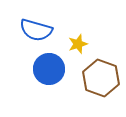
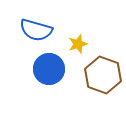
brown hexagon: moved 2 px right, 3 px up
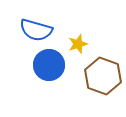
blue circle: moved 4 px up
brown hexagon: moved 1 px down
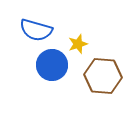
blue circle: moved 3 px right
brown hexagon: rotated 15 degrees counterclockwise
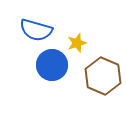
yellow star: moved 1 px left, 1 px up
brown hexagon: rotated 18 degrees clockwise
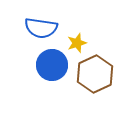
blue semicircle: moved 5 px right, 2 px up; rotated 8 degrees counterclockwise
brown hexagon: moved 8 px left, 2 px up; rotated 12 degrees clockwise
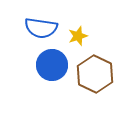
yellow star: moved 1 px right, 7 px up
brown hexagon: rotated 9 degrees counterclockwise
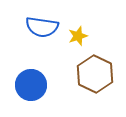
blue semicircle: moved 1 px right, 1 px up
blue circle: moved 21 px left, 20 px down
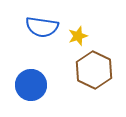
brown hexagon: moved 1 px left, 4 px up
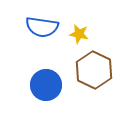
yellow star: moved 1 px right, 2 px up; rotated 30 degrees clockwise
blue circle: moved 15 px right
